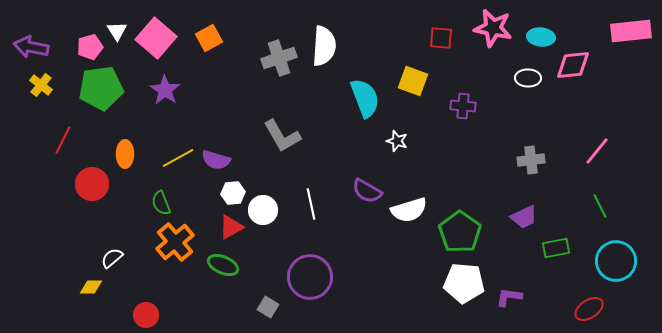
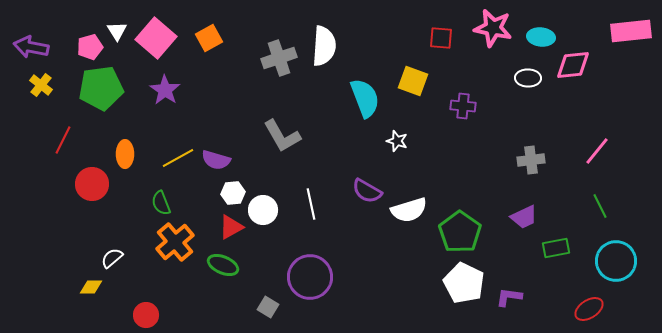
white pentagon at (464, 283): rotated 21 degrees clockwise
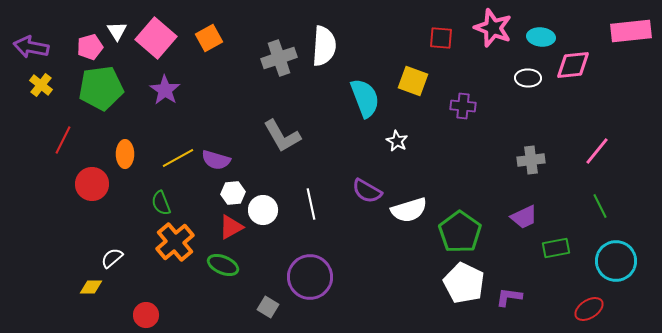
pink star at (493, 28): rotated 9 degrees clockwise
white star at (397, 141): rotated 10 degrees clockwise
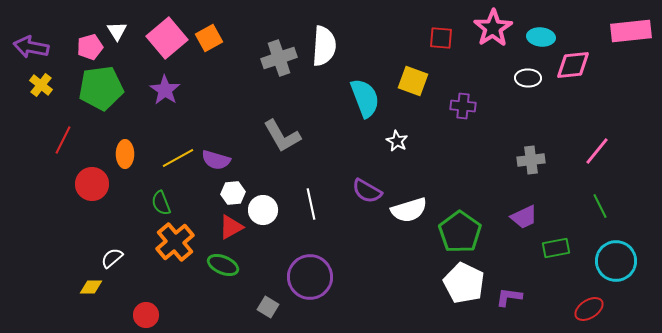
pink star at (493, 28): rotated 18 degrees clockwise
pink square at (156, 38): moved 11 px right; rotated 9 degrees clockwise
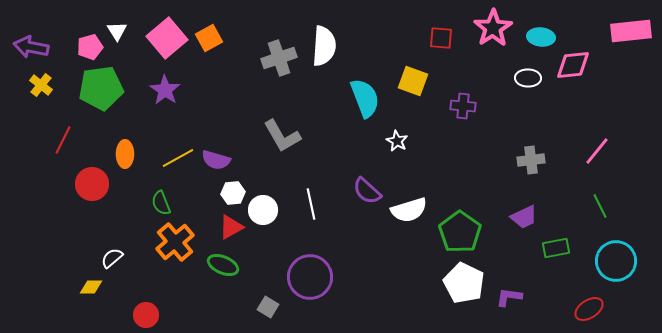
purple semicircle at (367, 191): rotated 12 degrees clockwise
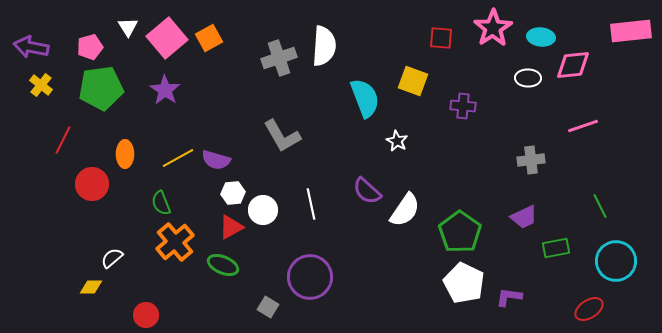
white triangle at (117, 31): moved 11 px right, 4 px up
pink line at (597, 151): moved 14 px left, 25 px up; rotated 32 degrees clockwise
white semicircle at (409, 210): moved 4 px left; rotated 39 degrees counterclockwise
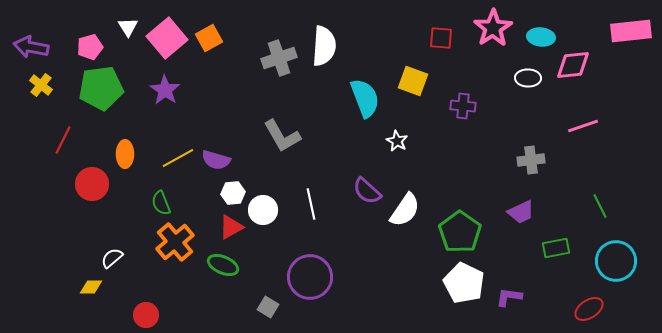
purple trapezoid at (524, 217): moved 3 px left, 5 px up
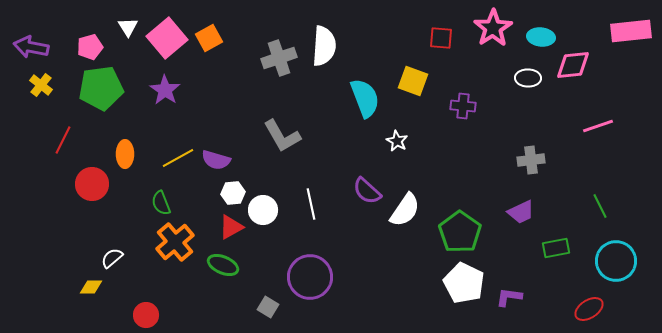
pink line at (583, 126): moved 15 px right
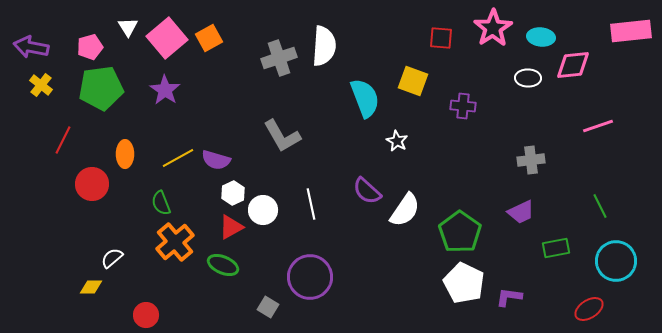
white hexagon at (233, 193): rotated 20 degrees counterclockwise
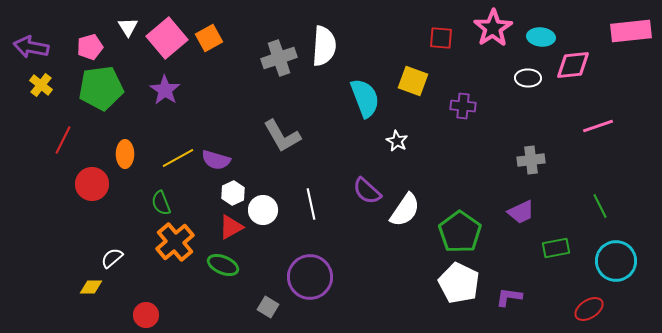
white pentagon at (464, 283): moved 5 px left
